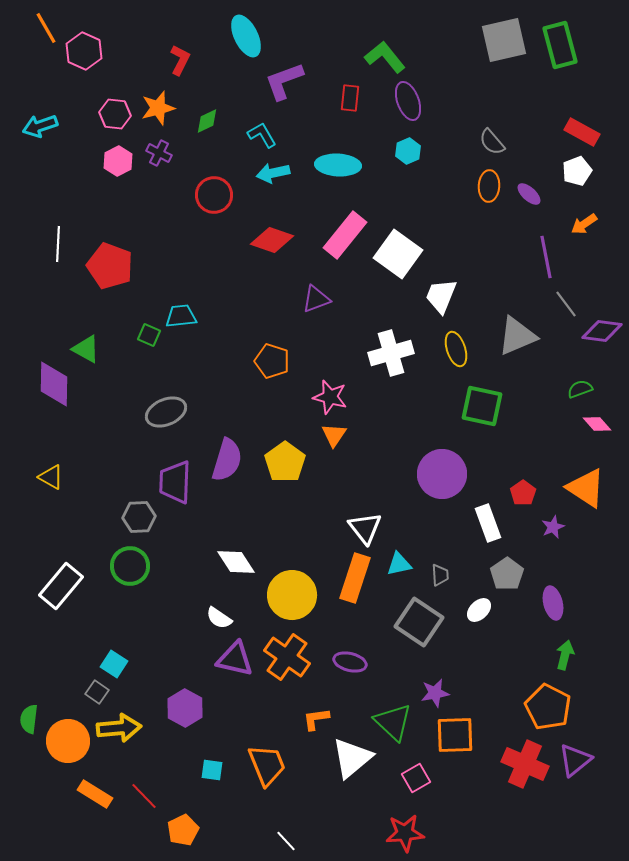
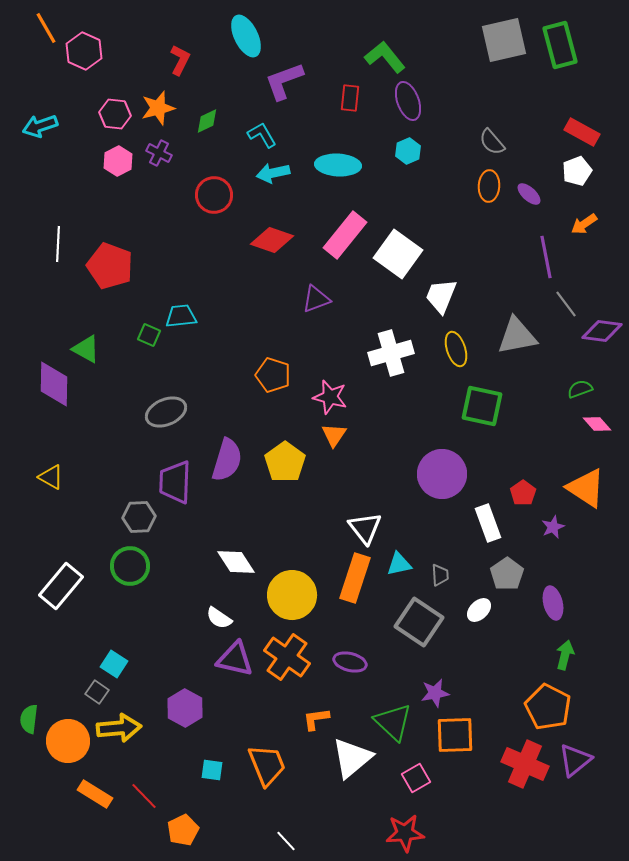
gray triangle at (517, 336): rotated 12 degrees clockwise
orange pentagon at (272, 361): moved 1 px right, 14 px down
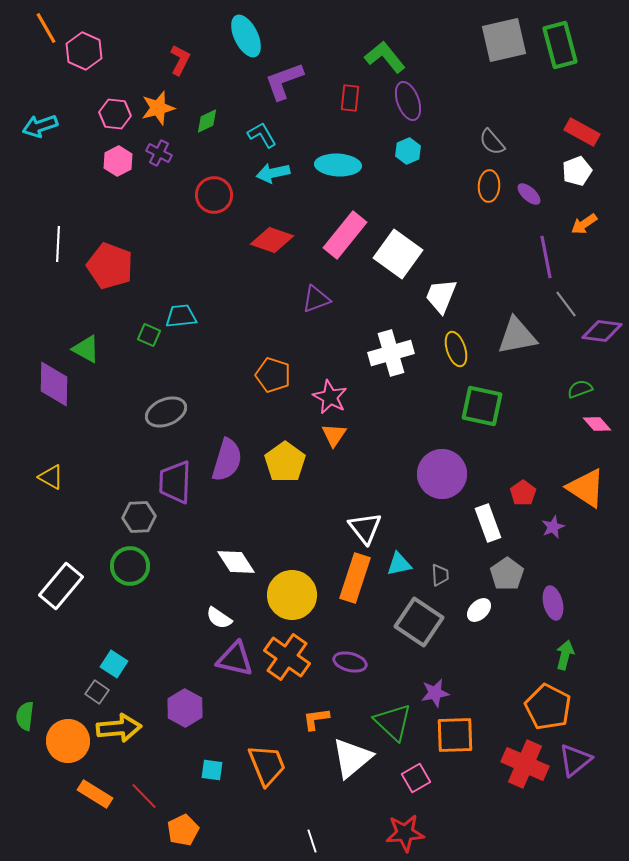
pink star at (330, 397): rotated 12 degrees clockwise
green semicircle at (29, 719): moved 4 px left, 3 px up
white line at (286, 841): moved 26 px right; rotated 25 degrees clockwise
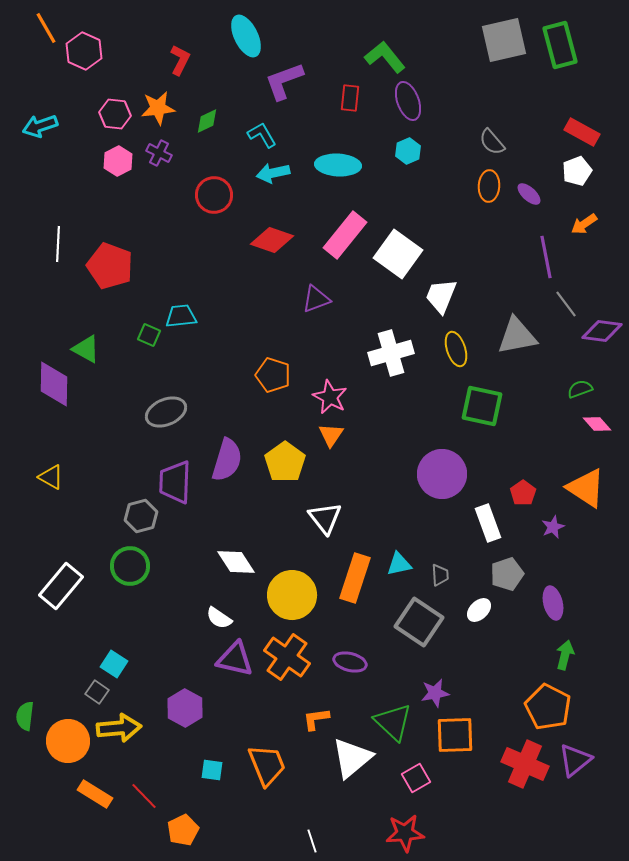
orange star at (158, 108): rotated 8 degrees clockwise
orange triangle at (334, 435): moved 3 px left
gray hexagon at (139, 517): moved 2 px right, 1 px up; rotated 12 degrees counterclockwise
white triangle at (365, 528): moved 40 px left, 10 px up
gray pentagon at (507, 574): rotated 16 degrees clockwise
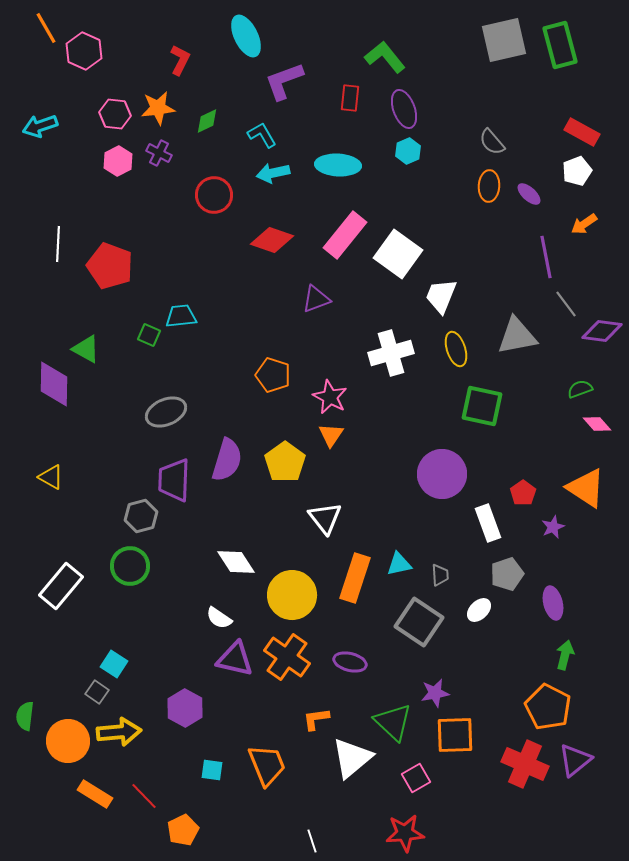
purple ellipse at (408, 101): moved 4 px left, 8 px down
purple trapezoid at (175, 482): moved 1 px left, 2 px up
yellow arrow at (119, 728): moved 4 px down
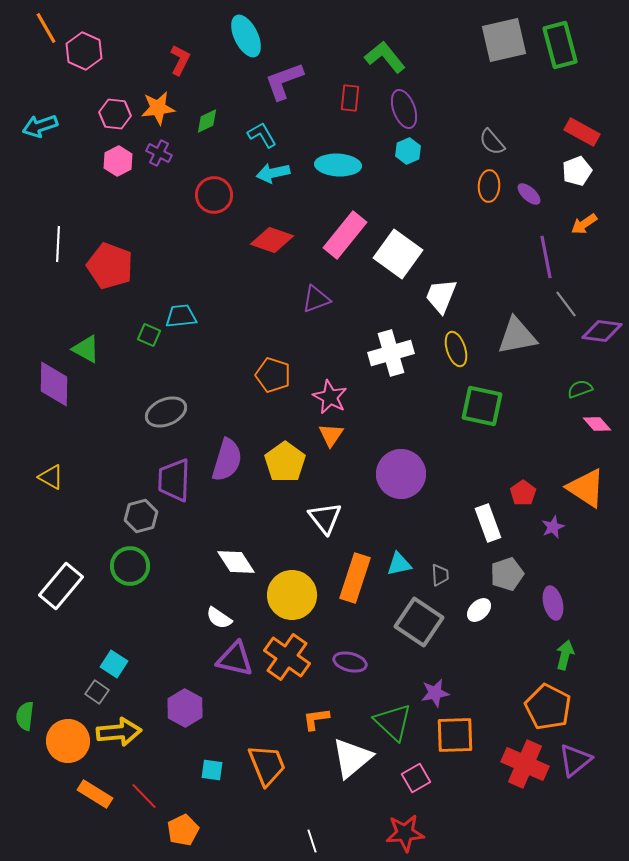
purple circle at (442, 474): moved 41 px left
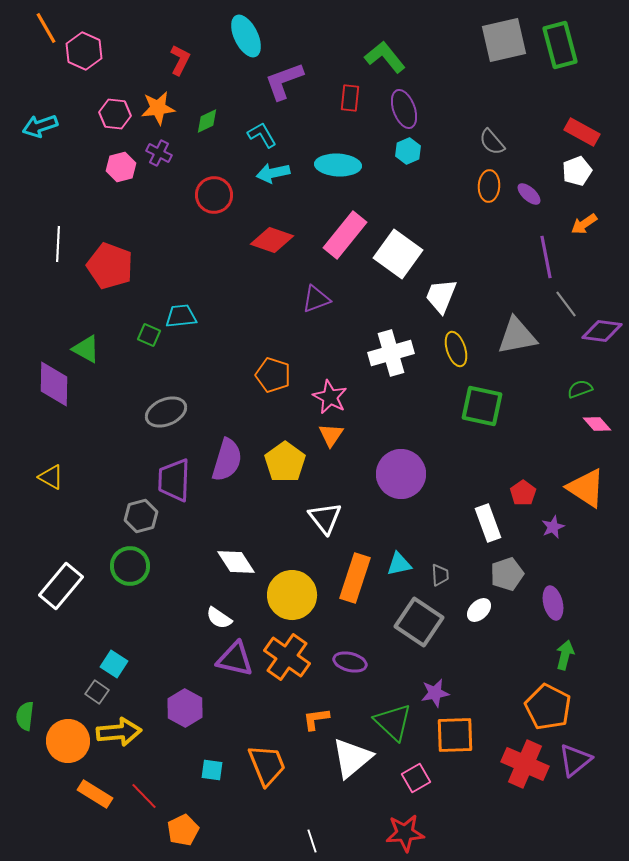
pink hexagon at (118, 161): moved 3 px right, 6 px down; rotated 12 degrees clockwise
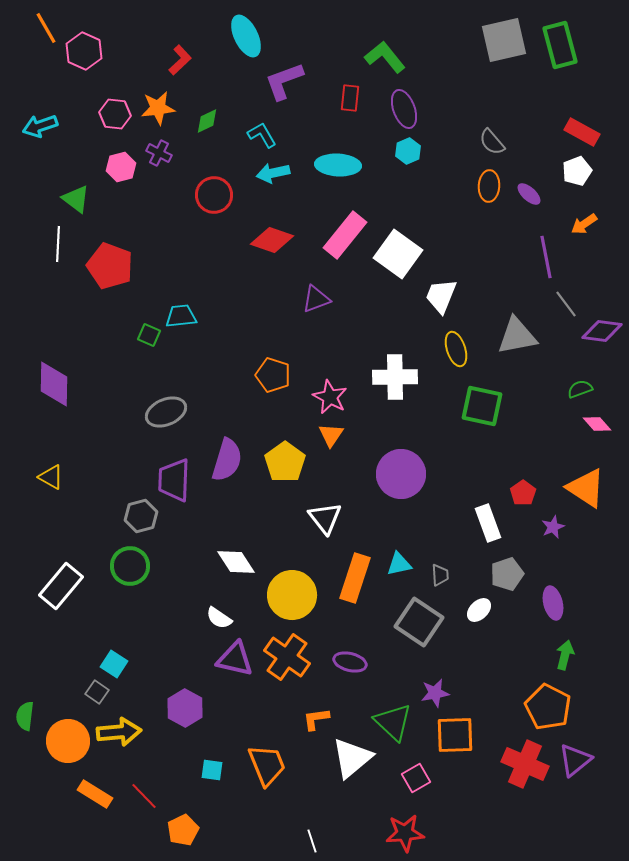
red L-shape at (180, 60): rotated 20 degrees clockwise
green triangle at (86, 349): moved 10 px left, 150 px up; rotated 8 degrees clockwise
white cross at (391, 353): moved 4 px right, 24 px down; rotated 15 degrees clockwise
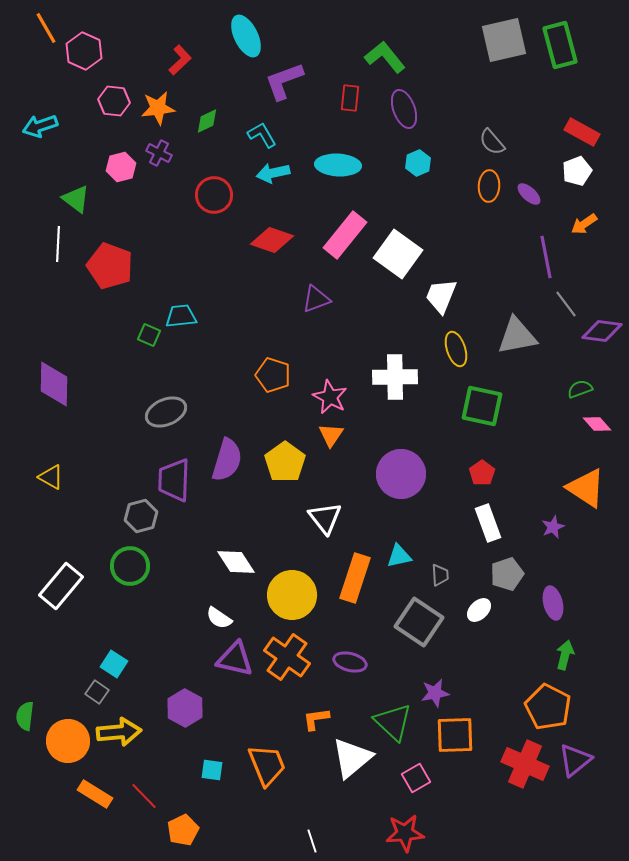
pink hexagon at (115, 114): moved 1 px left, 13 px up
cyan hexagon at (408, 151): moved 10 px right, 12 px down
red pentagon at (523, 493): moved 41 px left, 20 px up
cyan triangle at (399, 564): moved 8 px up
